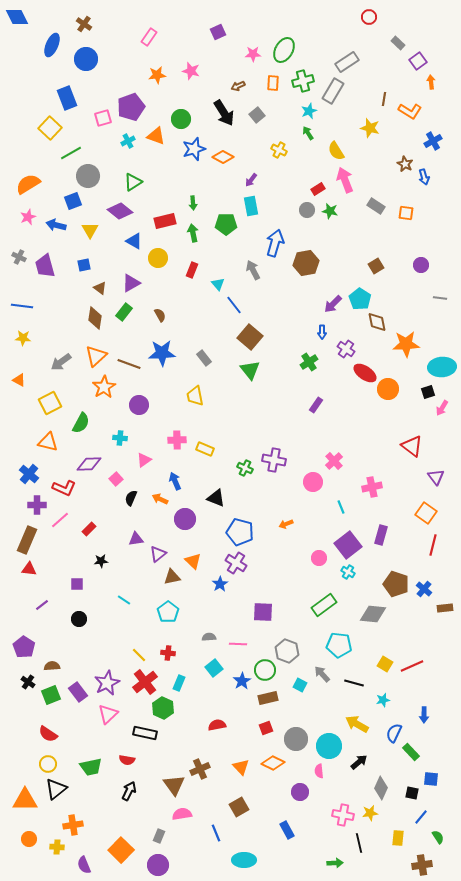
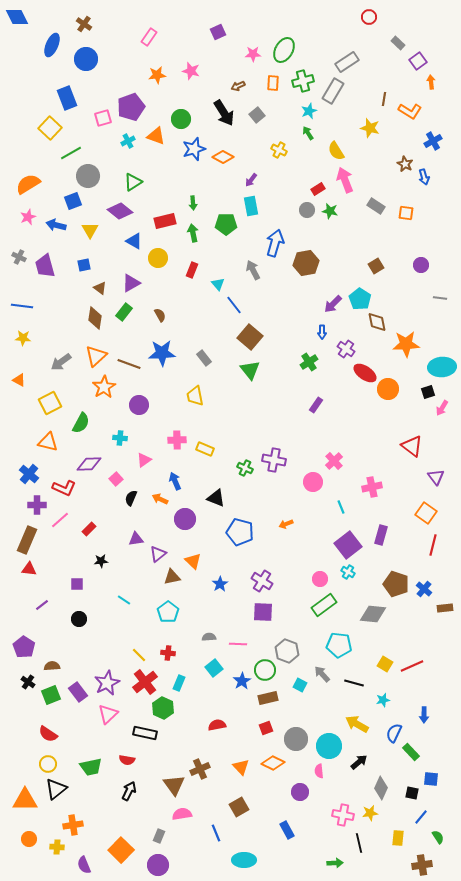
pink circle at (319, 558): moved 1 px right, 21 px down
purple cross at (236, 563): moved 26 px right, 18 px down
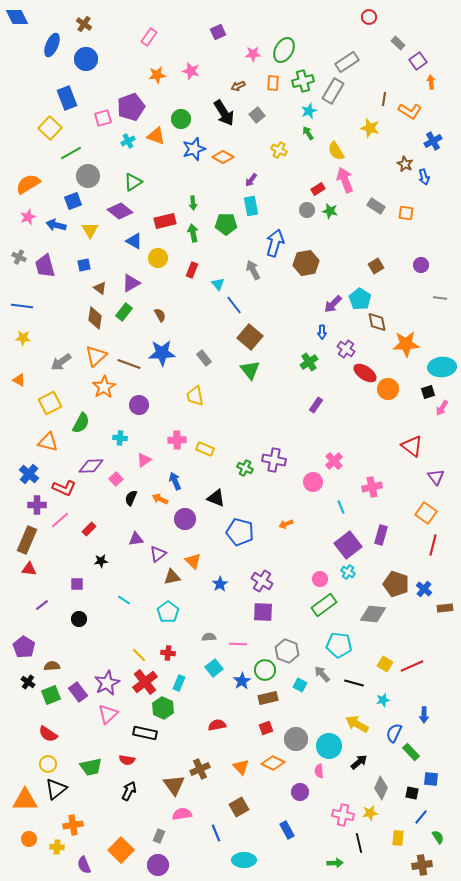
purple diamond at (89, 464): moved 2 px right, 2 px down
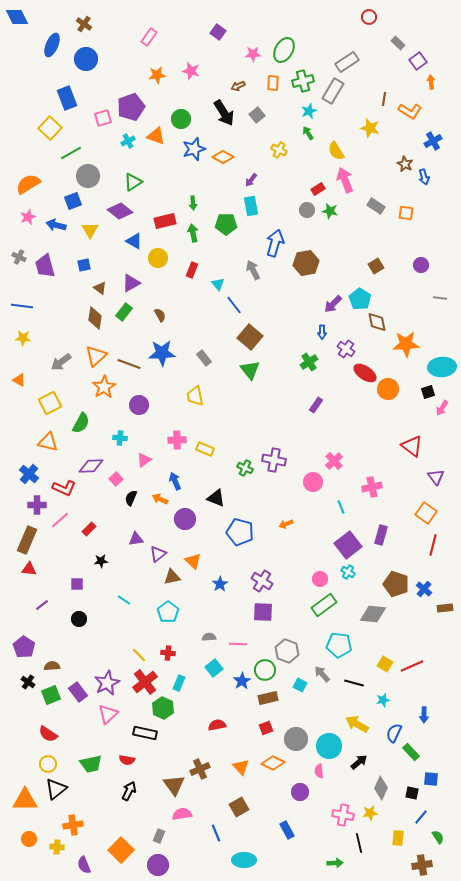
purple square at (218, 32): rotated 28 degrees counterclockwise
green trapezoid at (91, 767): moved 3 px up
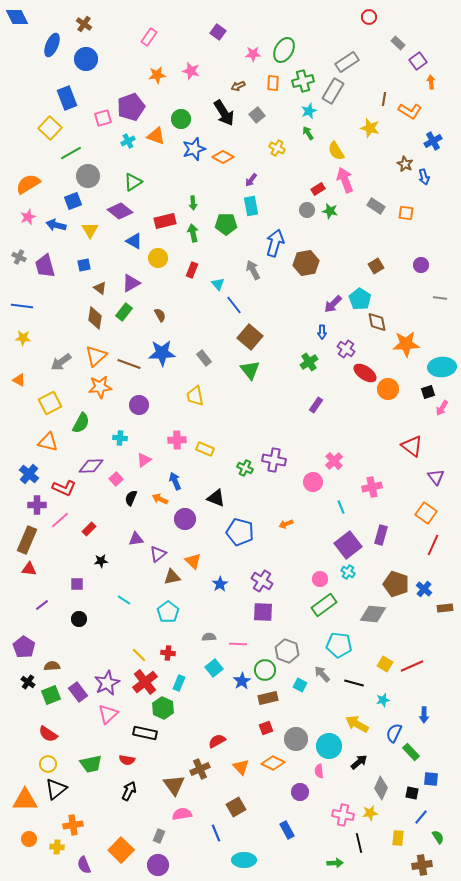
yellow cross at (279, 150): moved 2 px left, 2 px up
orange star at (104, 387): moved 4 px left; rotated 25 degrees clockwise
red line at (433, 545): rotated 10 degrees clockwise
red semicircle at (217, 725): moved 16 px down; rotated 18 degrees counterclockwise
brown square at (239, 807): moved 3 px left
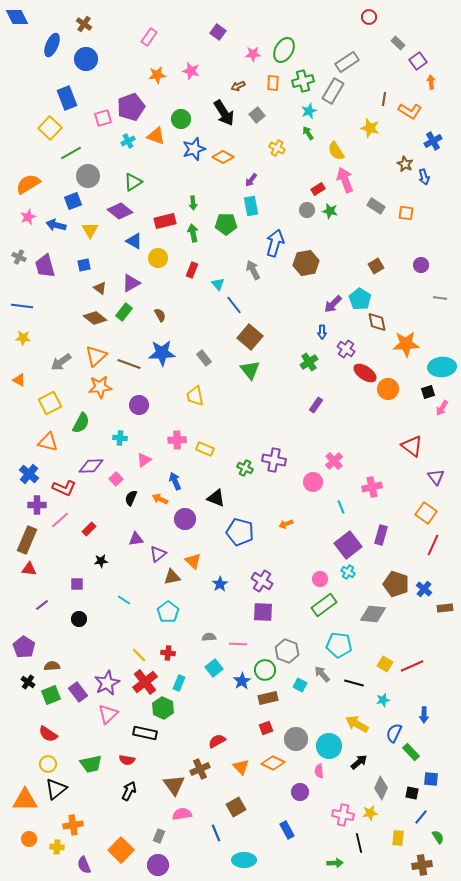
brown diamond at (95, 318): rotated 60 degrees counterclockwise
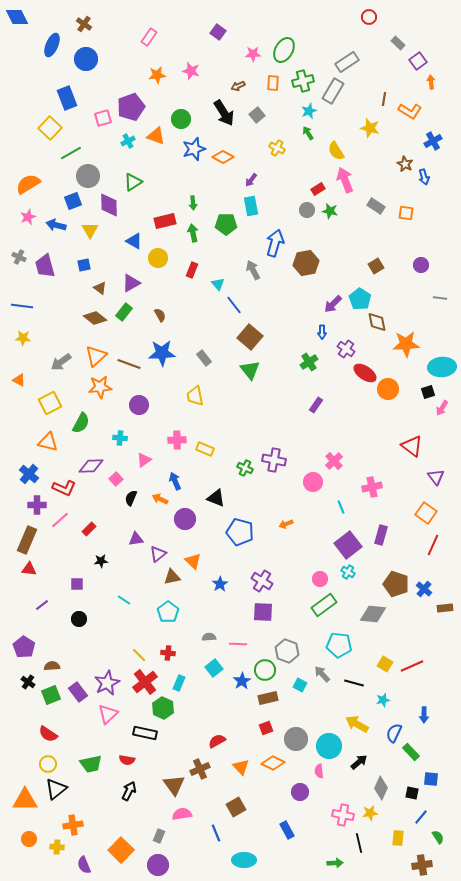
purple diamond at (120, 211): moved 11 px left, 6 px up; rotated 50 degrees clockwise
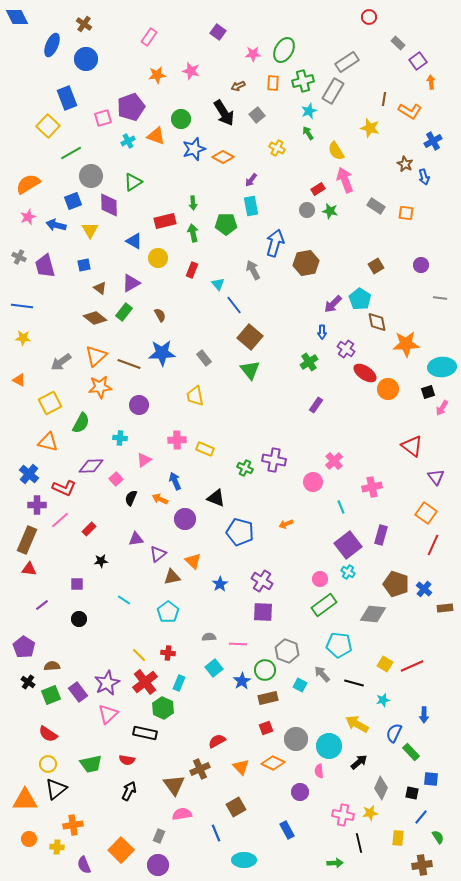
yellow square at (50, 128): moved 2 px left, 2 px up
gray circle at (88, 176): moved 3 px right
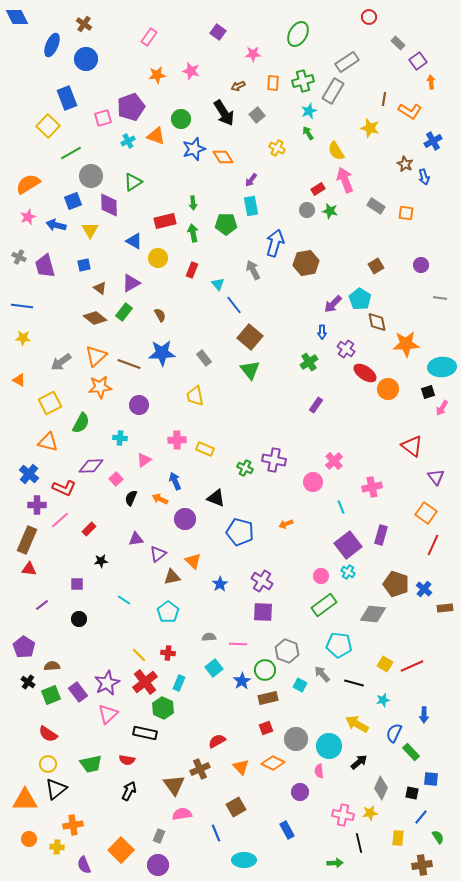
green ellipse at (284, 50): moved 14 px right, 16 px up
orange diamond at (223, 157): rotated 30 degrees clockwise
pink circle at (320, 579): moved 1 px right, 3 px up
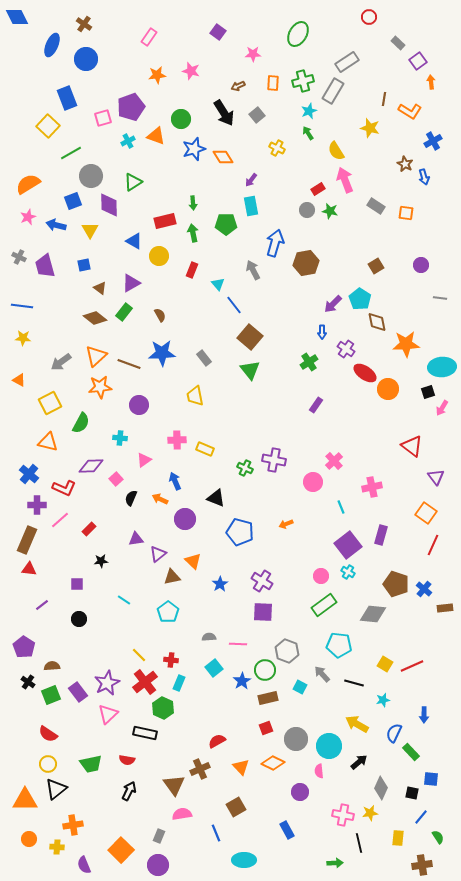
yellow circle at (158, 258): moved 1 px right, 2 px up
red cross at (168, 653): moved 3 px right, 7 px down
cyan square at (300, 685): moved 2 px down
